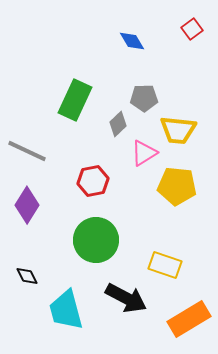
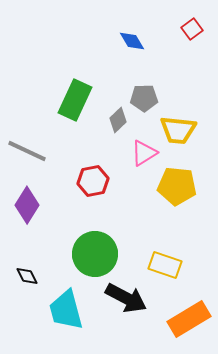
gray diamond: moved 4 px up
green circle: moved 1 px left, 14 px down
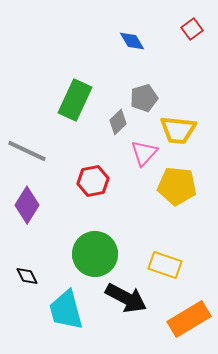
gray pentagon: rotated 16 degrees counterclockwise
gray diamond: moved 2 px down
pink triangle: rotated 16 degrees counterclockwise
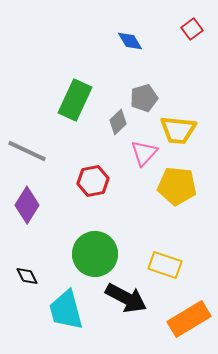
blue diamond: moved 2 px left
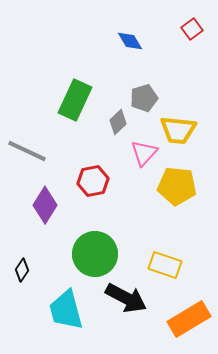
purple diamond: moved 18 px right
black diamond: moved 5 px left, 6 px up; rotated 60 degrees clockwise
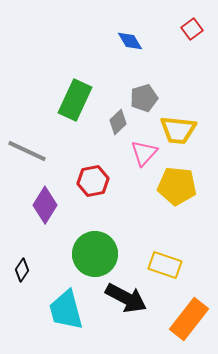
orange rectangle: rotated 21 degrees counterclockwise
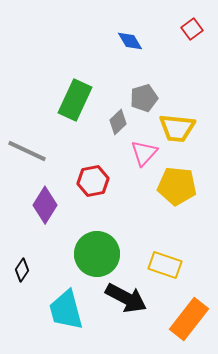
yellow trapezoid: moved 1 px left, 2 px up
green circle: moved 2 px right
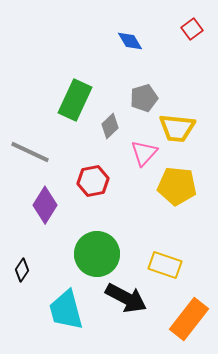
gray diamond: moved 8 px left, 4 px down
gray line: moved 3 px right, 1 px down
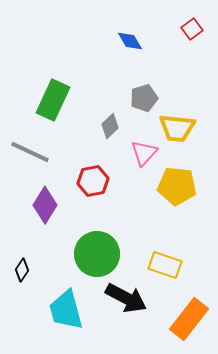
green rectangle: moved 22 px left
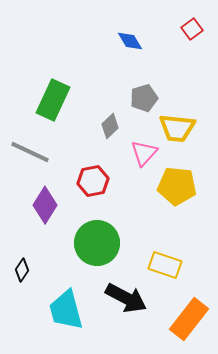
green circle: moved 11 px up
